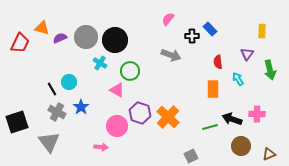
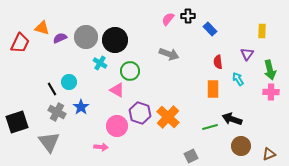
black cross: moved 4 px left, 20 px up
gray arrow: moved 2 px left, 1 px up
pink cross: moved 14 px right, 22 px up
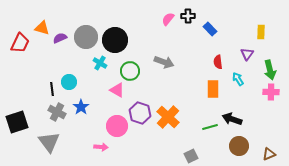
yellow rectangle: moved 1 px left, 1 px down
gray arrow: moved 5 px left, 8 px down
black line: rotated 24 degrees clockwise
brown circle: moved 2 px left
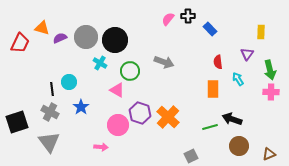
gray cross: moved 7 px left
pink circle: moved 1 px right, 1 px up
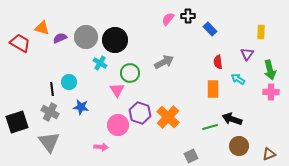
red trapezoid: rotated 85 degrees counterclockwise
gray arrow: rotated 48 degrees counterclockwise
green circle: moved 2 px down
cyan arrow: rotated 24 degrees counterclockwise
pink triangle: rotated 28 degrees clockwise
blue star: rotated 28 degrees counterclockwise
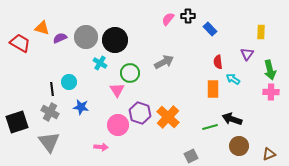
cyan arrow: moved 5 px left
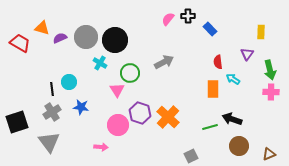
gray cross: moved 2 px right; rotated 30 degrees clockwise
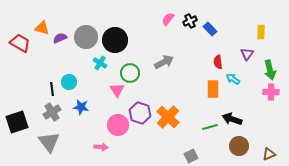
black cross: moved 2 px right, 5 px down; rotated 24 degrees counterclockwise
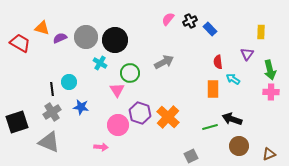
gray triangle: rotated 30 degrees counterclockwise
